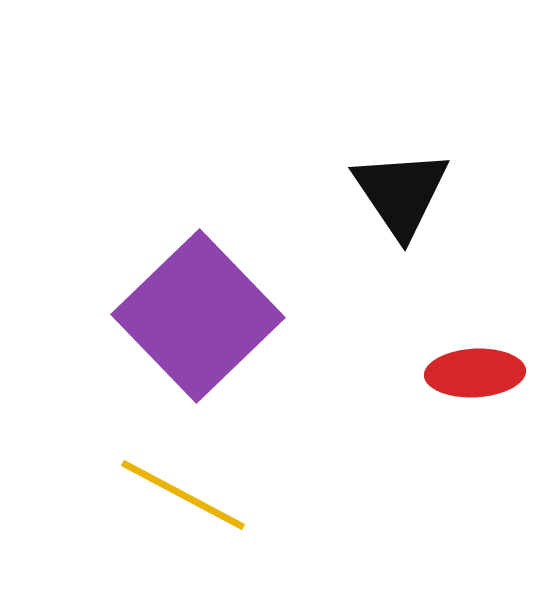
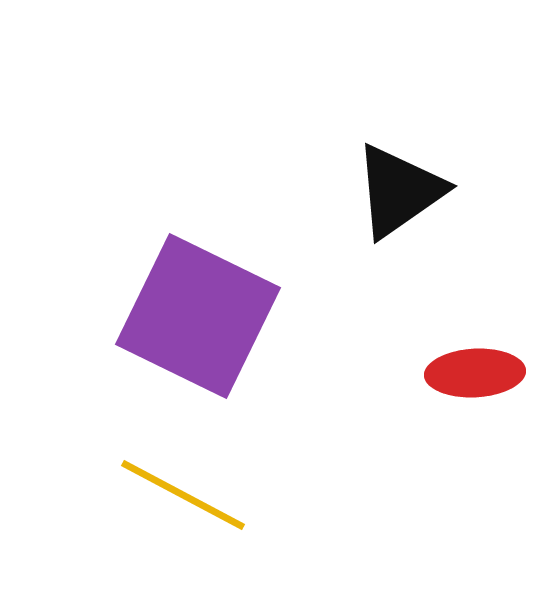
black triangle: moved 2 px left, 2 px up; rotated 29 degrees clockwise
purple square: rotated 20 degrees counterclockwise
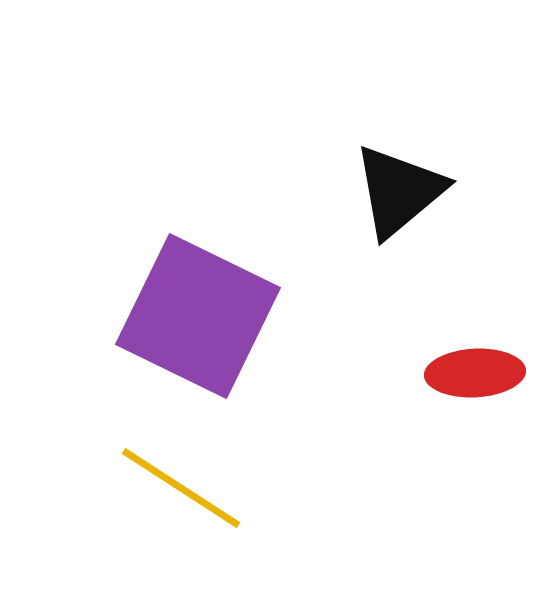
black triangle: rotated 5 degrees counterclockwise
yellow line: moved 2 px left, 7 px up; rotated 5 degrees clockwise
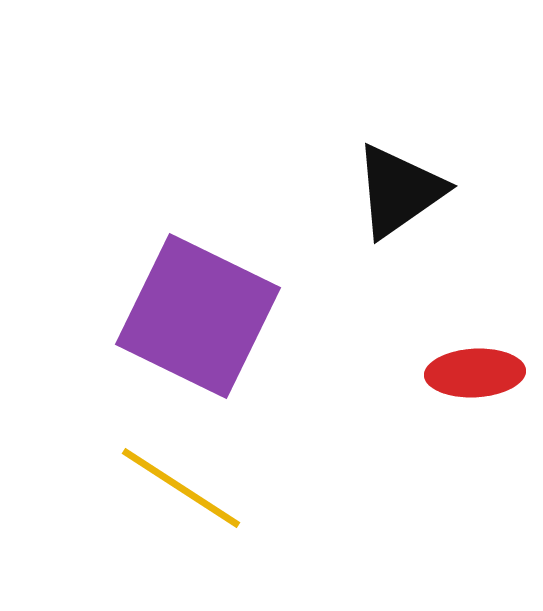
black triangle: rotated 5 degrees clockwise
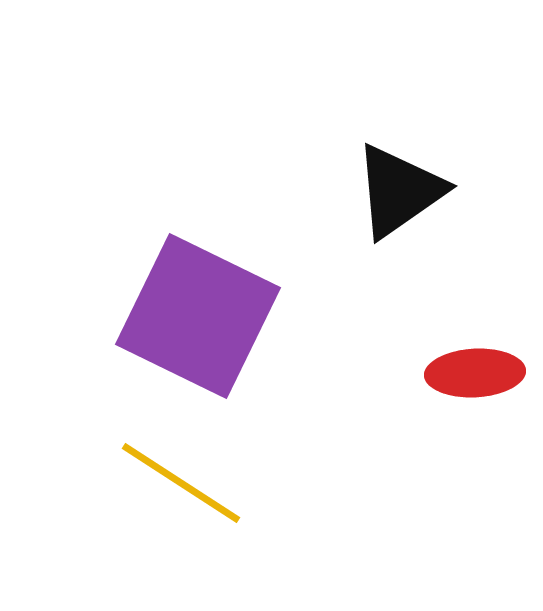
yellow line: moved 5 px up
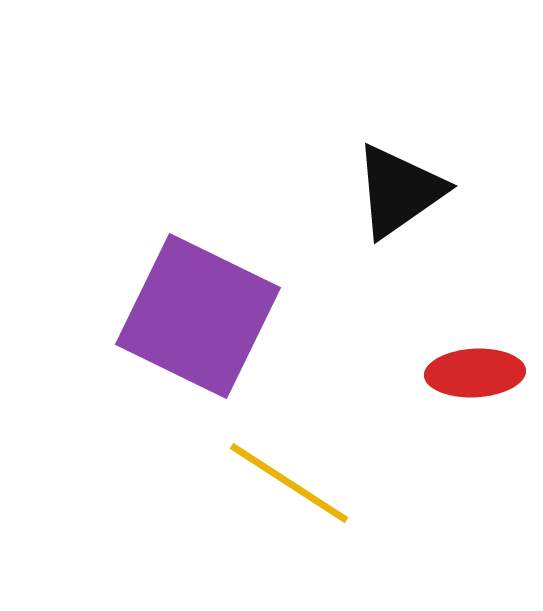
yellow line: moved 108 px right
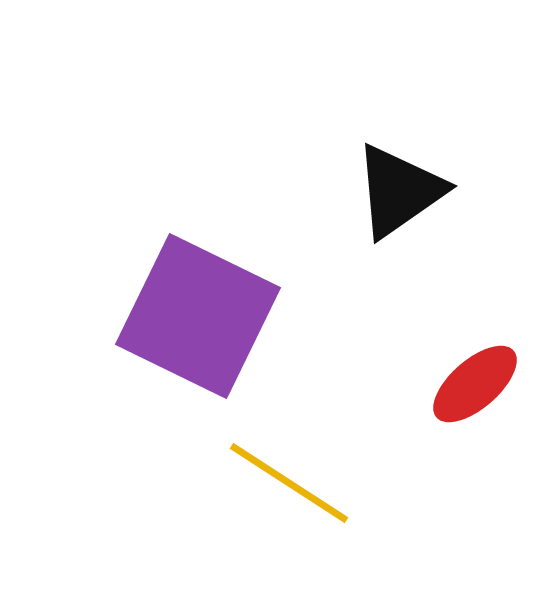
red ellipse: moved 11 px down; rotated 38 degrees counterclockwise
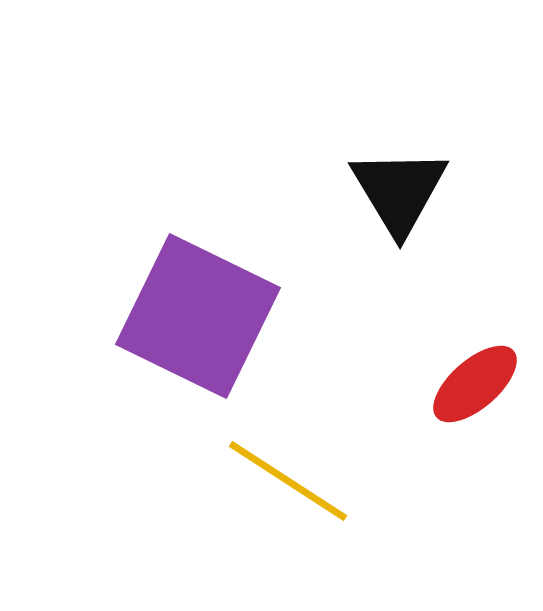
black triangle: rotated 26 degrees counterclockwise
yellow line: moved 1 px left, 2 px up
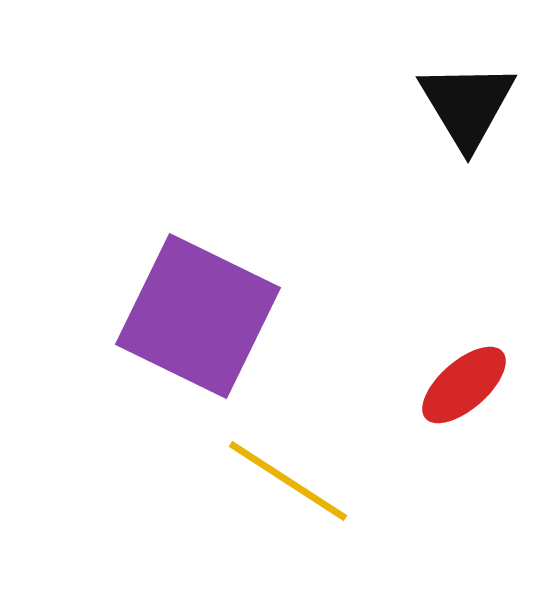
black triangle: moved 68 px right, 86 px up
red ellipse: moved 11 px left, 1 px down
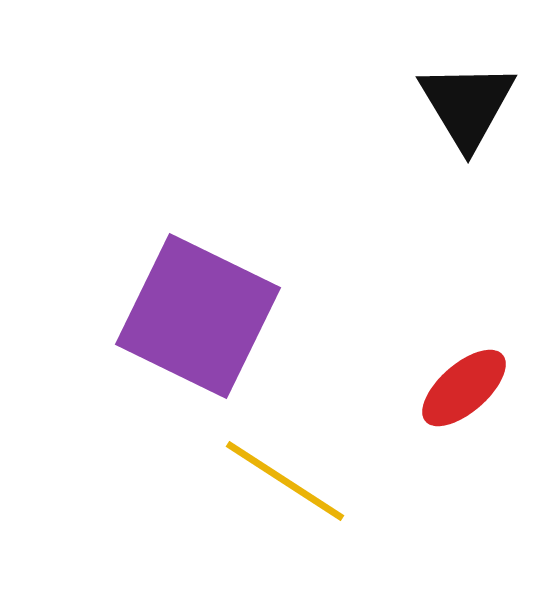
red ellipse: moved 3 px down
yellow line: moved 3 px left
